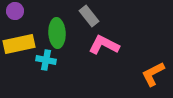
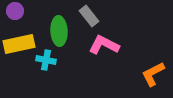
green ellipse: moved 2 px right, 2 px up
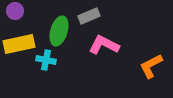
gray rectangle: rotated 75 degrees counterclockwise
green ellipse: rotated 20 degrees clockwise
orange L-shape: moved 2 px left, 8 px up
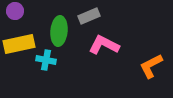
green ellipse: rotated 12 degrees counterclockwise
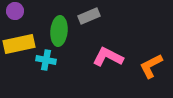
pink L-shape: moved 4 px right, 12 px down
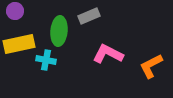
pink L-shape: moved 3 px up
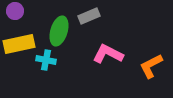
green ellipse: rotated 12 degrees clockwise
